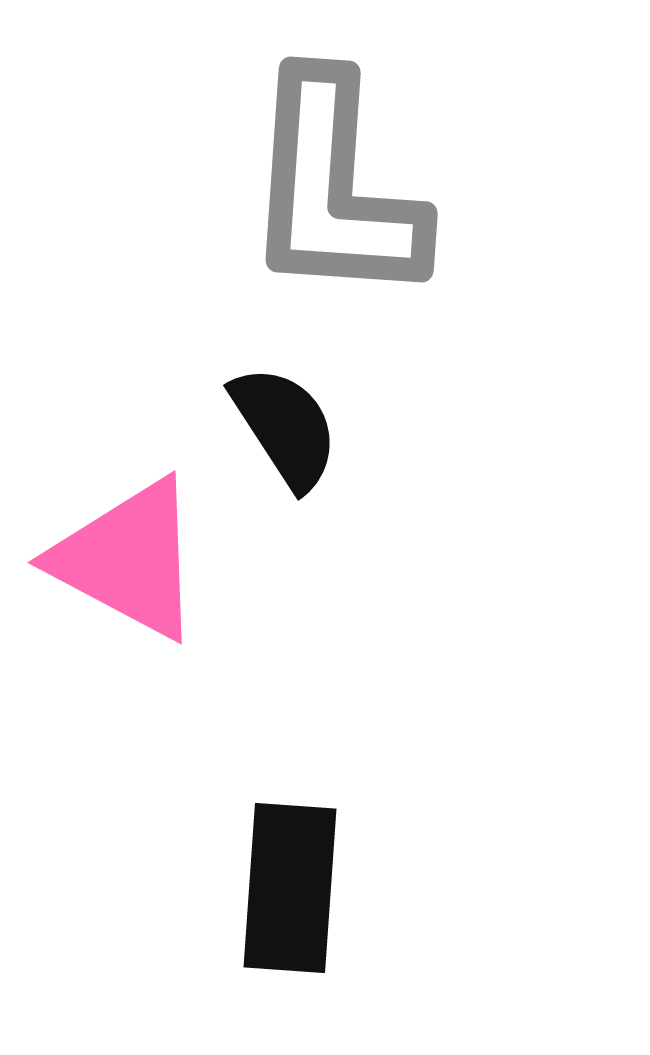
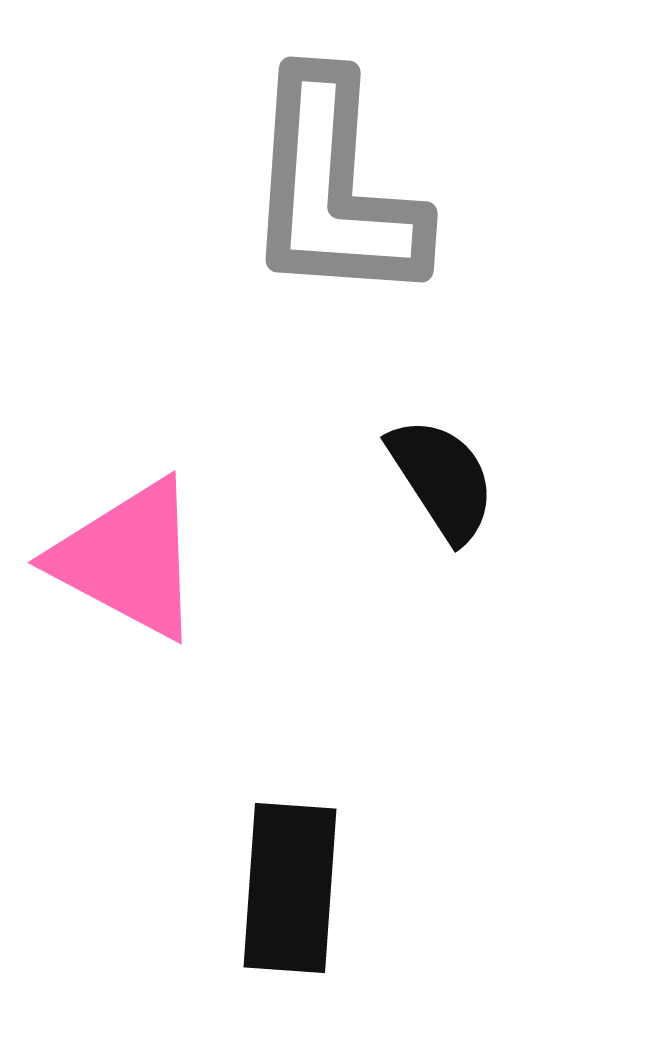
black semicircle: moved 157 px right, 52 px down
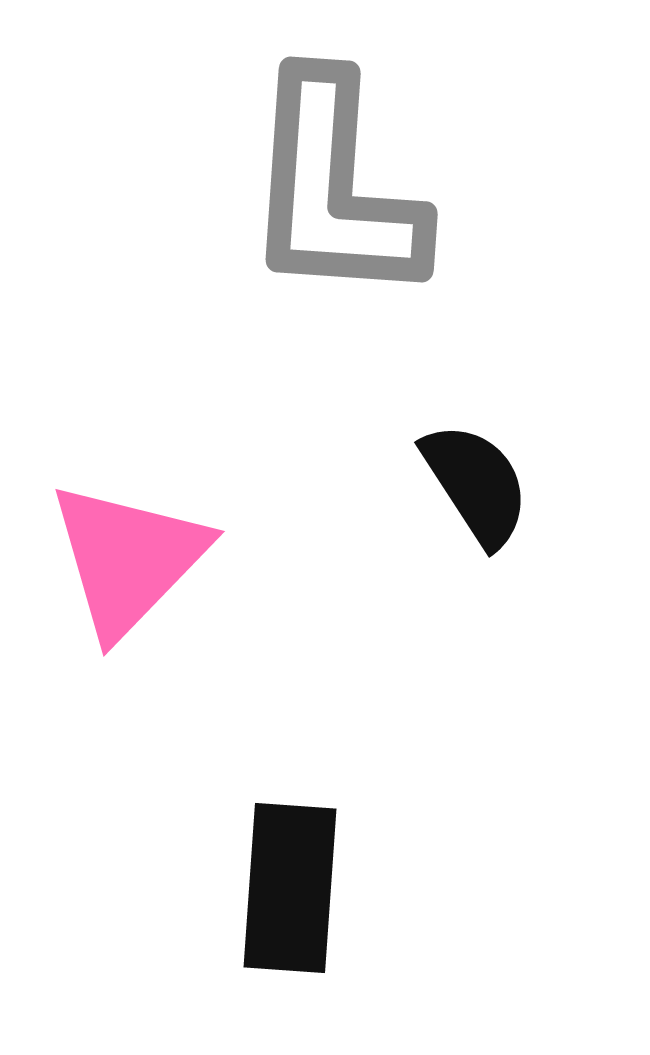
black semicircle: moved 34 px right, 5 px down
pink triangle: rotated 46 degrees clockwise
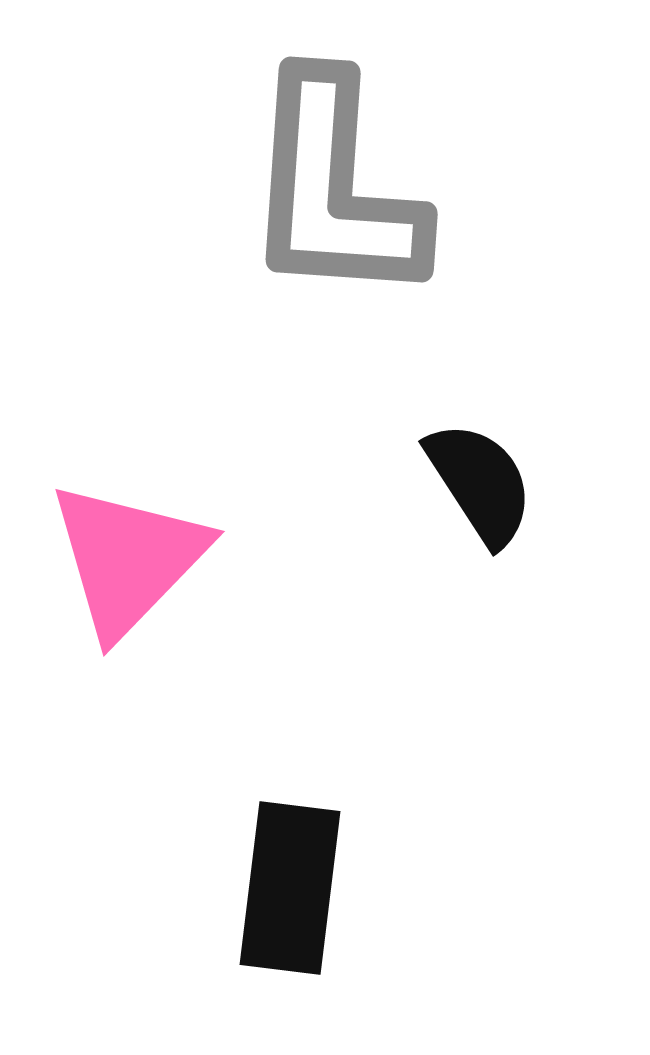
black semicircle: moved 4 px right, 1 px up
black rectangle: rotated 3 degrees clockwise
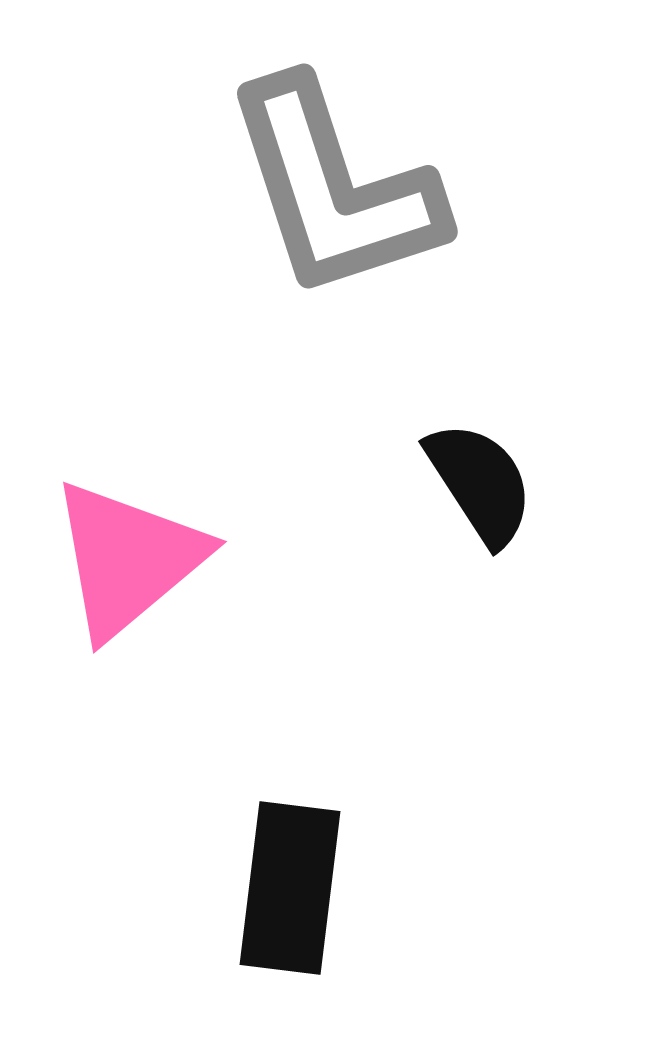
gray L-shape: rotated 22 degrees counterclockwise
pink triangle: rotated 6 degrees clockwise
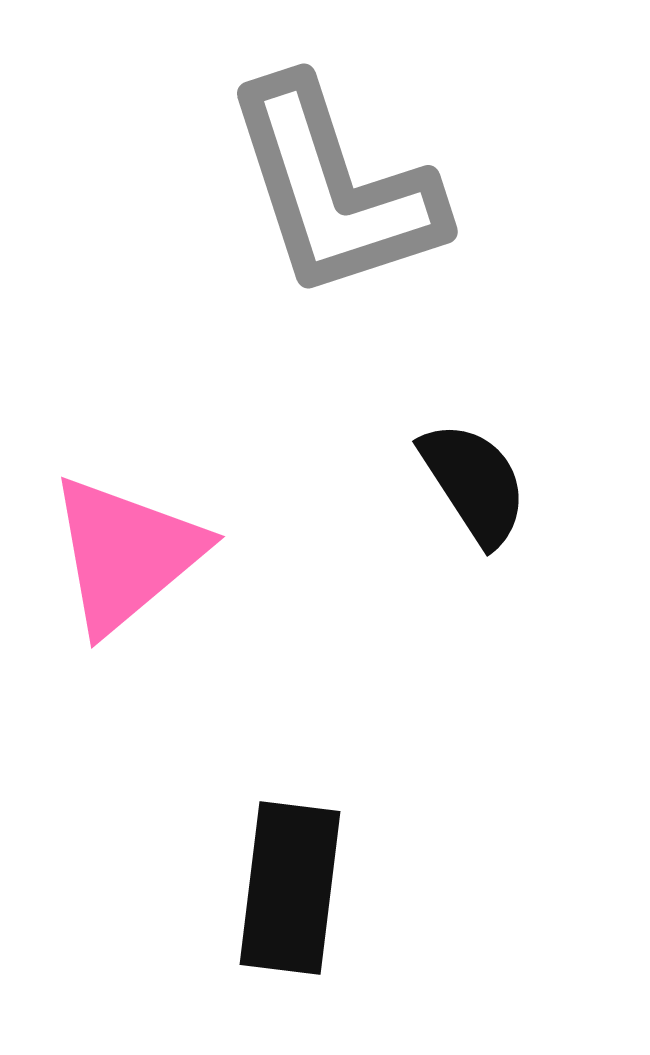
black semicircle: moved 6 px left
pink triangle: moved 2 px left, 5 px up
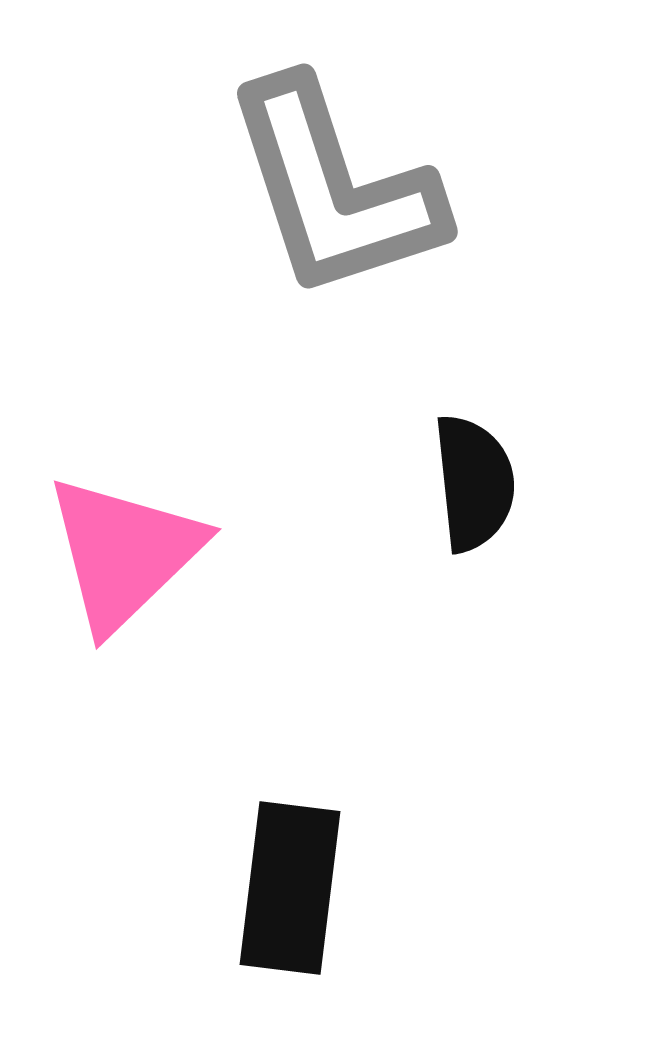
black semicircle: rotated 27 degrees clockwise
pink triangle: moved 2 px left, 1 px up; rotated 4 degrees counterclockwise
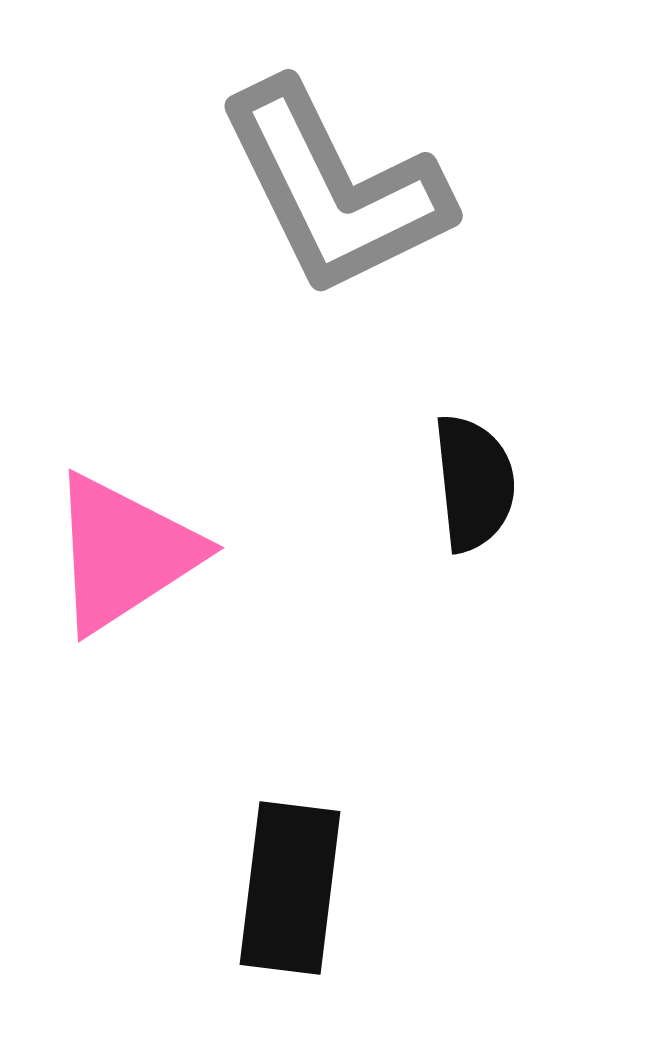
gray L-shape: rotated 8 degrees counterclockwise
pink triangle: rotated 11 degrees clockwise
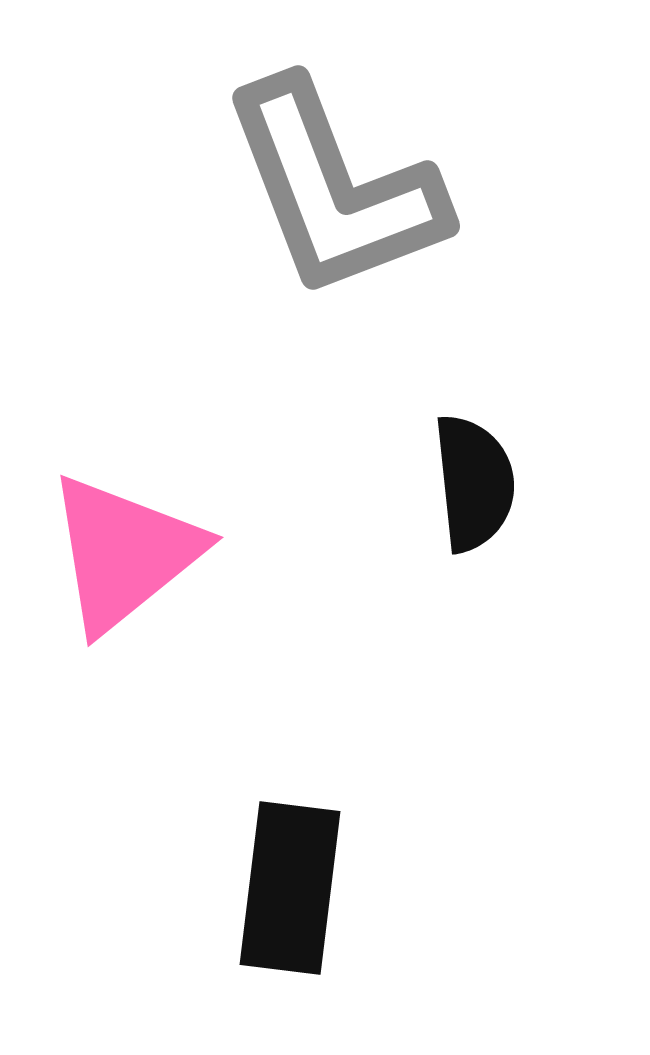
gray L-shape: rotated 5 degrees clockwise
pink triangle: rotated 6 degrees counterclockwise
